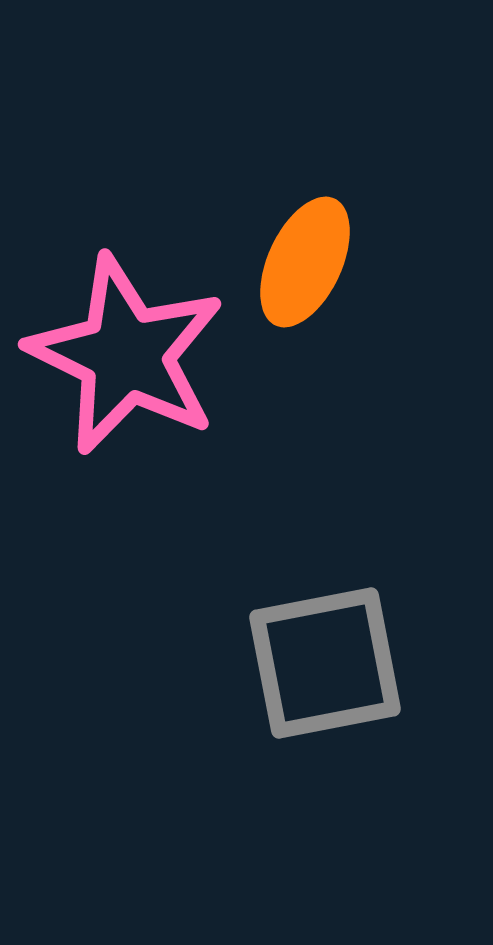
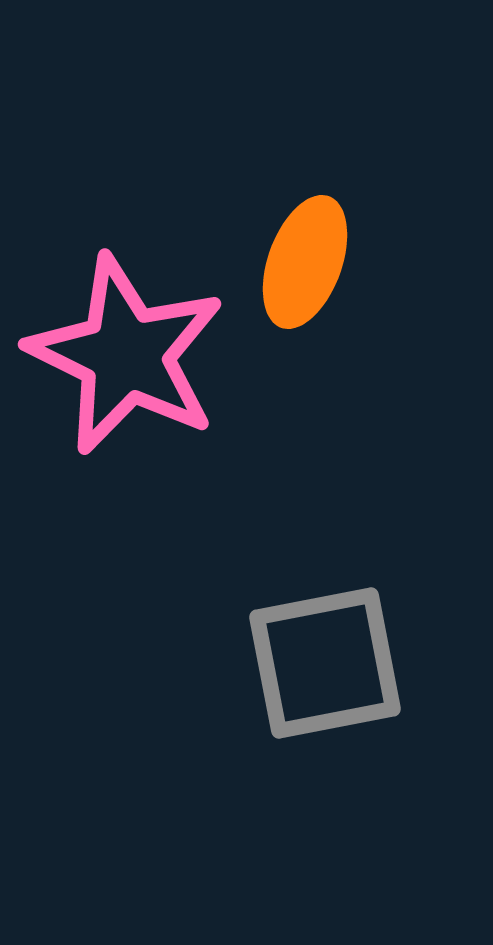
orange ellipse: rotated 5 degrees counterclockwise
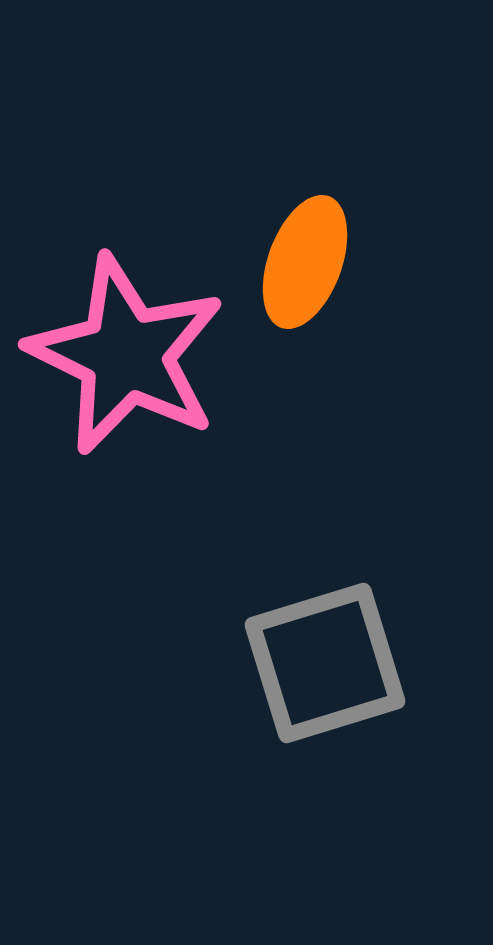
gray square: rotated 6 degrees counterclockwise
